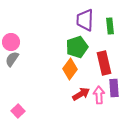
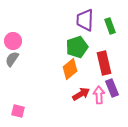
green rectangle: rotated 14 degrees counterclockwise
pink circle: moved 2 px right, 1 px up
orange diamond: rotated 15 degrees clockwise
purple rectangle: moved 2 px left; rotated 18 degrees counterclockwise
pink square: rotated 32 degrees counterclockwise
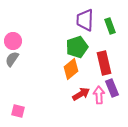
orange diamond: moved 1 px right
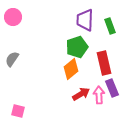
pink circle: moved 24 px up
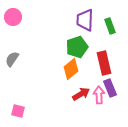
purple rectangle: moved 2 px left
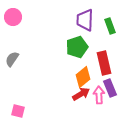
orange diamond: moved 12 px right, 8 px down
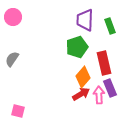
orange diamond: rotated 10 degrees counterclockwise
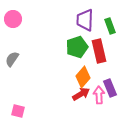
pink circle: moved 2 px down
red rectangle: moved 5 px left, 12 px up
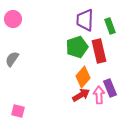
red arrow: moved 1 px down
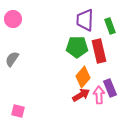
green pentagon: rotated 20 degrees clockwise
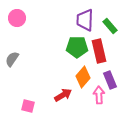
pink circle: moved 4 px right, 1 px up
green rectangle: rotated 21 degrees counterclockwise
purple rectangle: moved 8 px up
red arrow: moved 18 px left
pink square: moved 10 px right, 5 px up
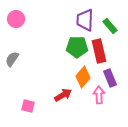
pink circle: moved 1 px left, 1 px down
purple rectangle: moved 2 px up
